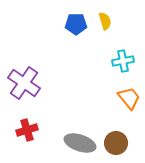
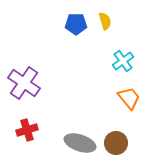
cyan cross: rotated 25 degrees counterclockwise
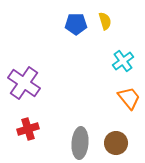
red cross: moved 1 px right, 1 px up
gray ellipse: rotated 76 degrees clockwise
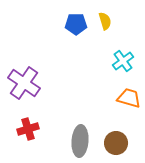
orange trapezoid: rotated 35 degrees counterclockwise
gray ellipse: moved 2 px up
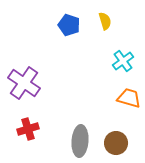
blue pentagon: moved 7 px left, 1 px down; rotated 20 degrees clockwise
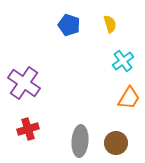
yellow semicircle: moved 5 px right, 3 px down
orange trapezoid: rotated 105 degrees clockwise
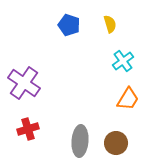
orange trapezoid: moved 1 px left, 1 px down
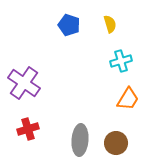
cyan cross: moved 2 px left; rotated 20 degrees clockwise
gray ellipse: moved 1 px up
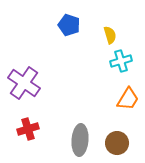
yellow semicircle: moved 11 px down
brown circle: moved 1 px right
